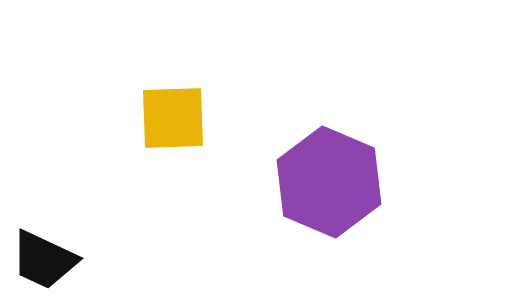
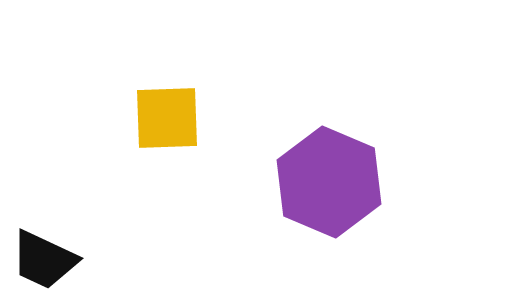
yellow square: moved 6 px left
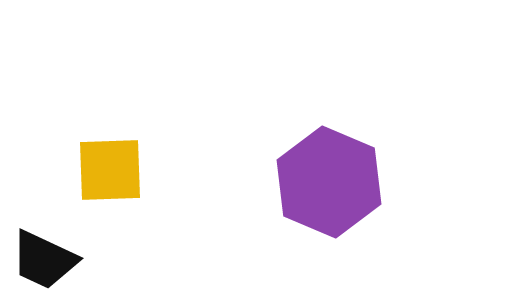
yellow square: moved 57 px left, 52 px down
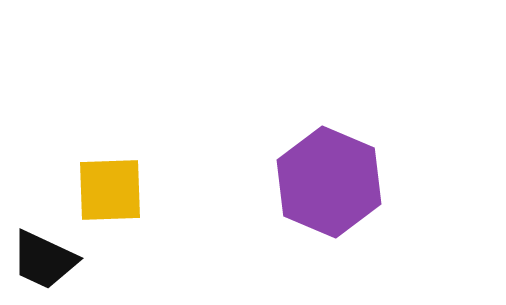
yellow square: moved 20 px down
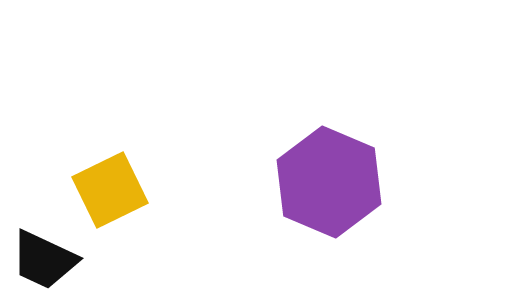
yellow square: rotated 24 degrees counterclockwise
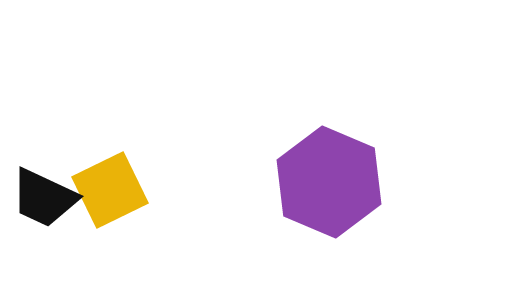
black trapezoid: moved 62 px up
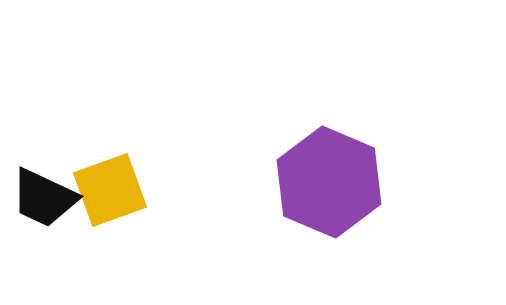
yellow square: rotated 6 degrees clockwise
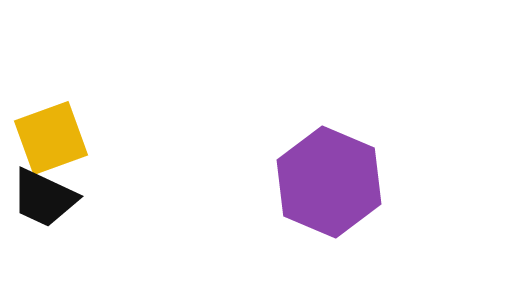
yellow square: moved 59 px left, 52 px up
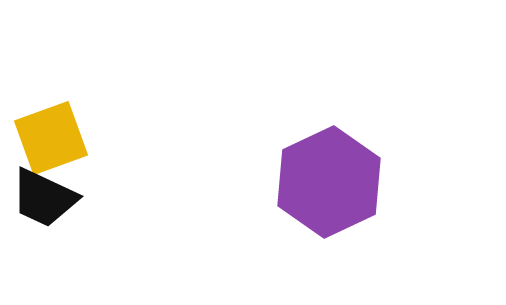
purple hexagon: rotated 12 degrees clockwise
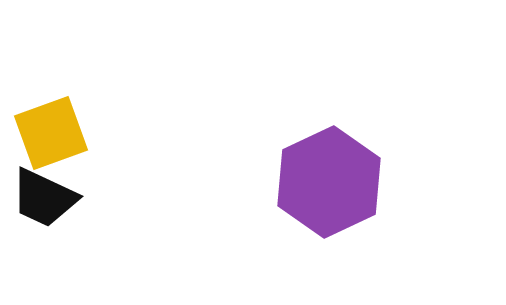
yellow square: moved 5 px up
